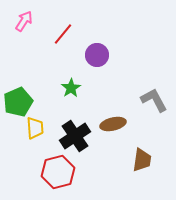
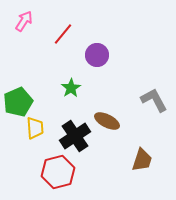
brown ellipse: moved 6 px left, 3 px up; rotated 40 degrees clockwise
brown trapezoid: rotated 10 degrees clockwise
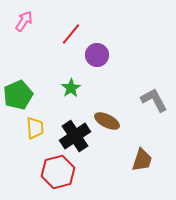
red line: moved 8 px right
green pentagon: moved 7 px up
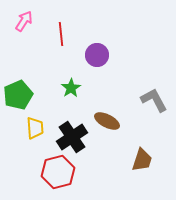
red line: moved 10 px left; rotated 45 degrees counterclockwise
black cross: moved 3 px left, 1 px down
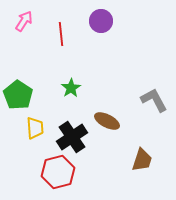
purple circle: moved 4 px right, 34 px up
green pentagon: rotated 16 degrees counterclockwise
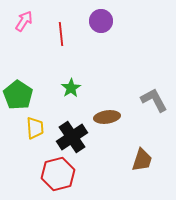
brown ellipse: moved 4 px up; rotated 35 degrees counterclockwise
red hexagon: moved 2 px down
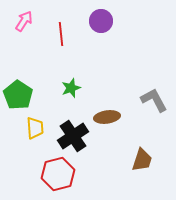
green star: rotated 12 degrees clockwise
black cross: moved 1 px right, 1 px up
